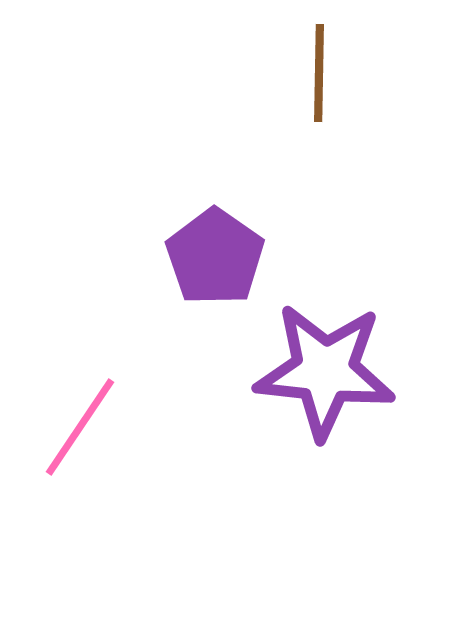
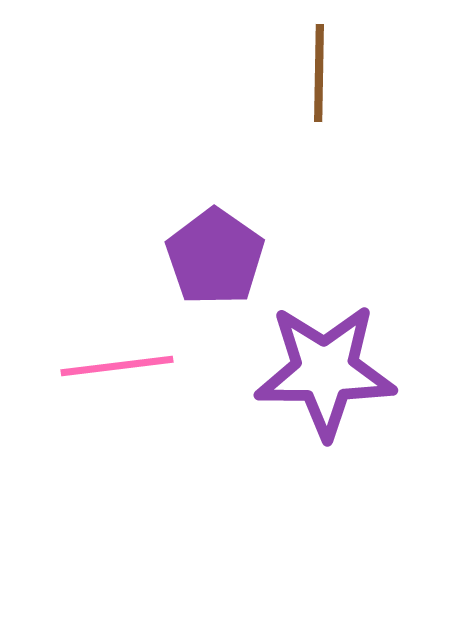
purple star: rotated 6 degrees counterclockwise
pink line: moved 37 px right, 61 px up; rotated 49 degrees clockwise
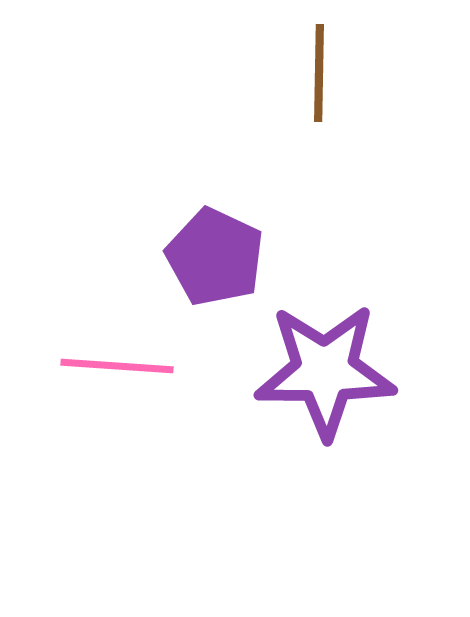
purple pentagon: rotated 10 degrees counterclockwise
pink line: rotated 11 degrees clockwise
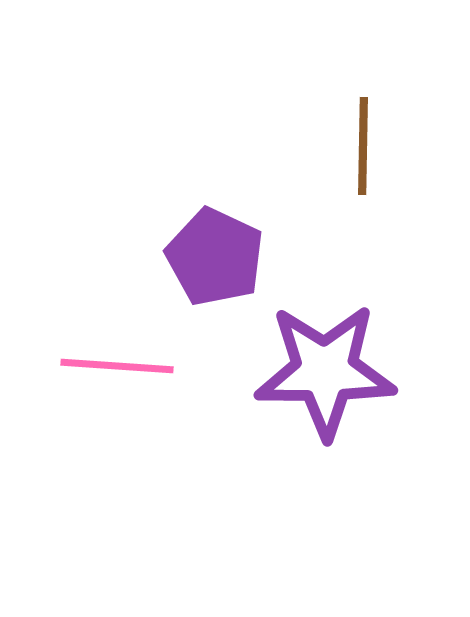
brown line: moved 44 px right, 73 px down
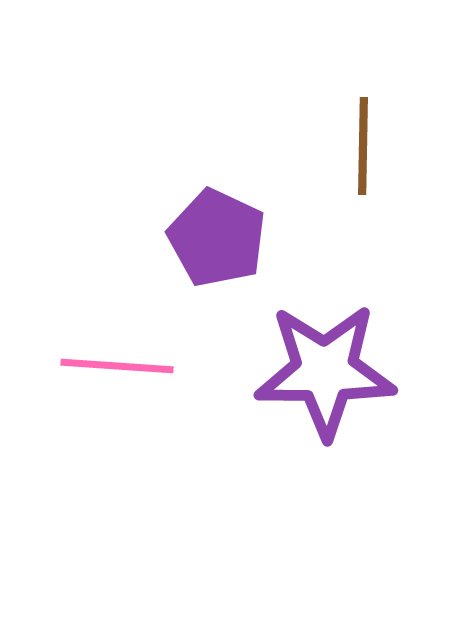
purple pentagon: moved 2 px right, 19 px up
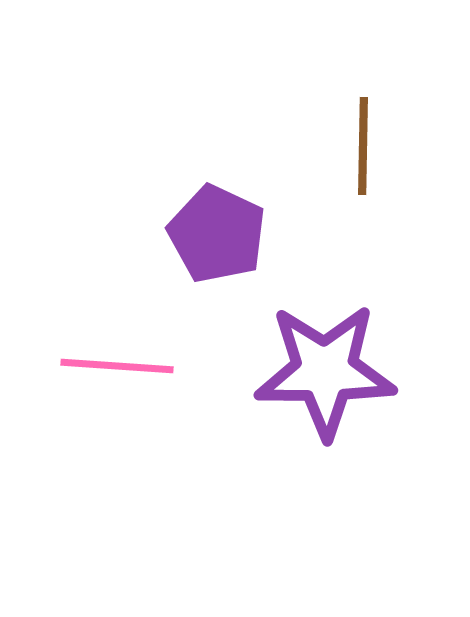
purple pentagon: moved 4 px up
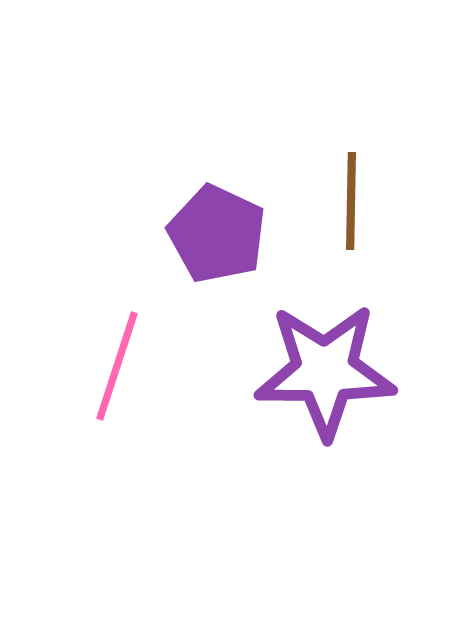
brown line: moved 12 px left, 55 px down
pink line: rotated 76 degrees counterclockwise
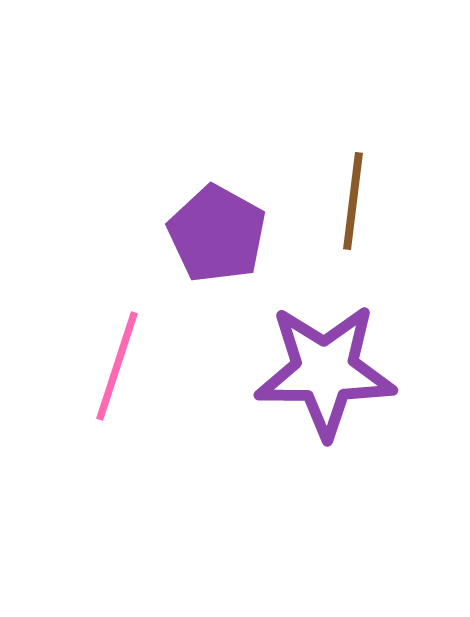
brown line: moved 2 px right; rotated 6 degrees clockwise
purple pentagon: rotated 4 degrees clockwise
